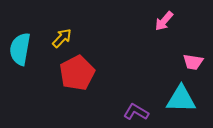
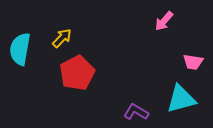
cyan triangle: rotated 16 degrees counterclockwise
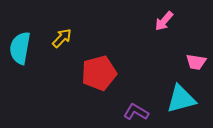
cyan semicircle: moved 1 px up
pink trapezoid: moved 3 px right
red pentagon: moved 22 px right; rotated 12 degrees clockwise
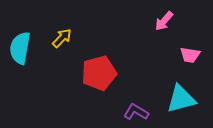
pink trapezoid: moved 6 px left, 7 px up
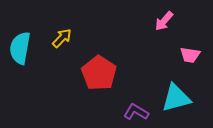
red pentagon: rotated 24 degrees counterclockwise
cyan triangle: moved 5 px left, 1 px up
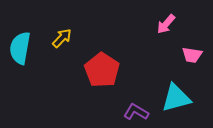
pink arrow: moved 2 px right, 3 px down
pink trapezoid: moved 2 px right
red pentagon: moved 3 px right, 3 px up
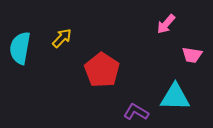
cyan triangle: moved 1 px left, 1 px up; rotated 16 degrees clockwise
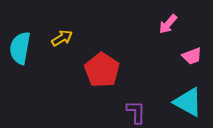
pink arrow: moved 2 px right
yellow arrow: rotated 15 degrees clockwise
pink trapezoid: moved 1 px down; rotated 30 degrees counterclockwise
cyan triangle: moved 13 px right, 5 px down; rotated 28 degrees clockwise
purple L-shape: rotated 60 degrees clockwise
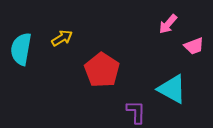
cyan semicircle: moved 1 px right, 1 px down
pink trapezoid: moved 2 px right, 10 px up
cyan triangle: moved 16 px left, 13 px up
